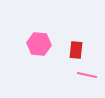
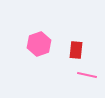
pink hexagon: rotated 25 degrees counterclockwise
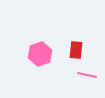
pink hexagon: moved 1 px right, 10 px down
